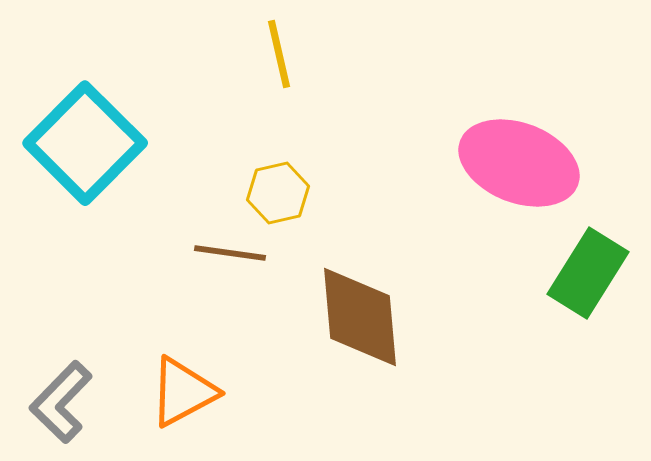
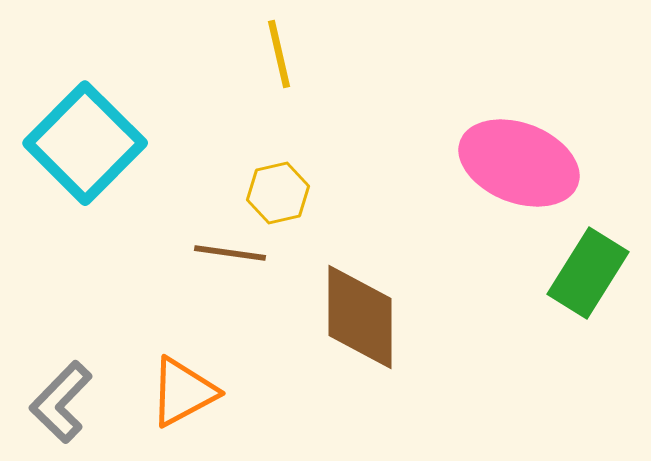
brown diamond: rotated 5 degrees clockwise
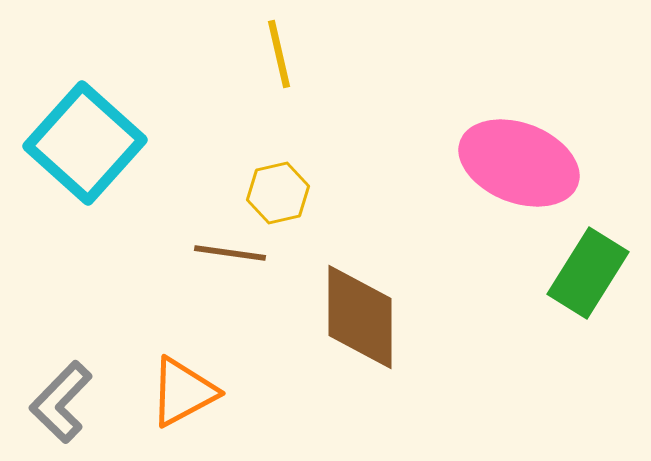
cyan square: rotated 3 degrees counterclockwise
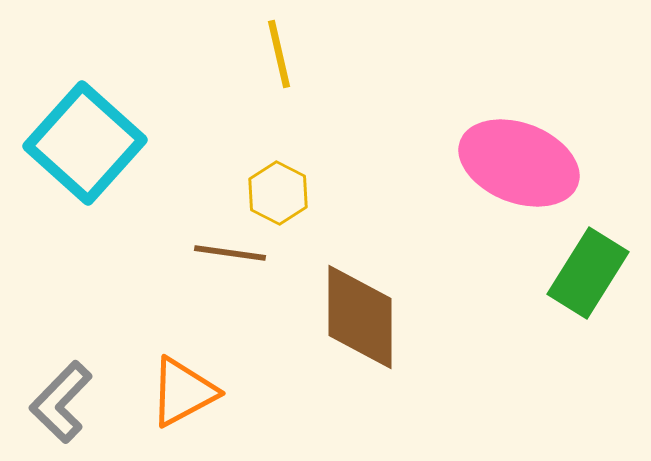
yellow hexagon: rotated 20 degrees counterclockwise
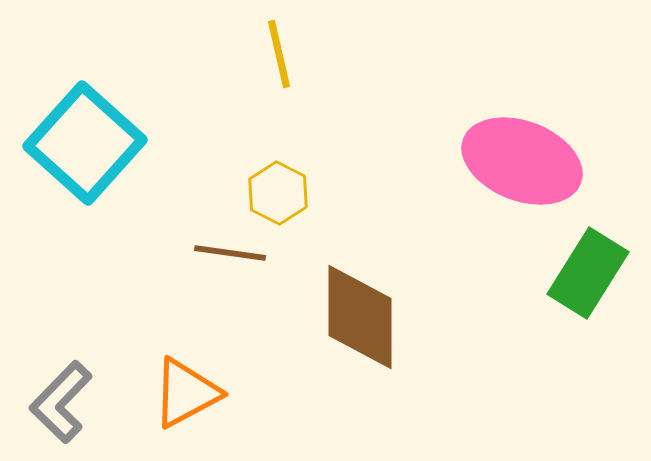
pink ellipse: moved 3 px right, 2 px up
orange triangle: moved 3 px right, 1 px down
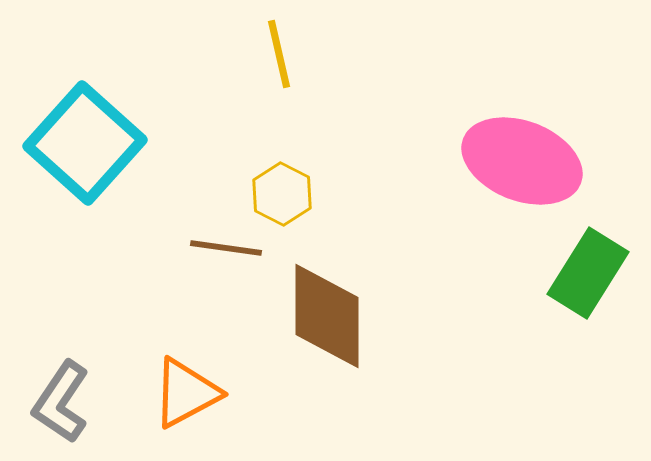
yellow hexagon: moved 4 px right, 1 px down
brown line: moved 4 px left, 5 px up
brown diamond: moved 33 px left, 1 px up
gray L-shape: rotated 10 degrees counterclockwise
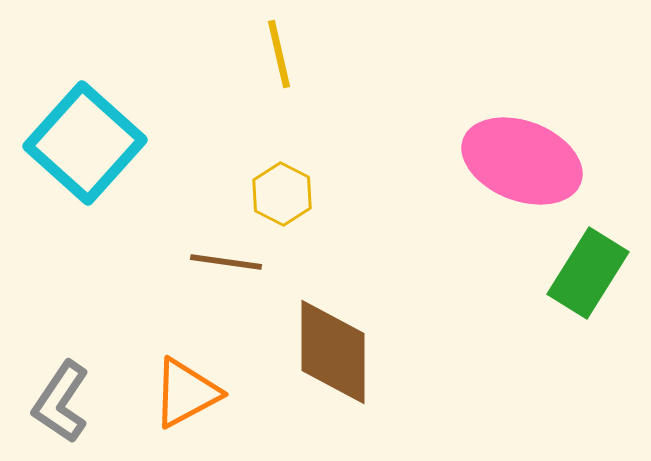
brown line: moved 14 px down
brown diamond: moved 6 px right, 36 px down
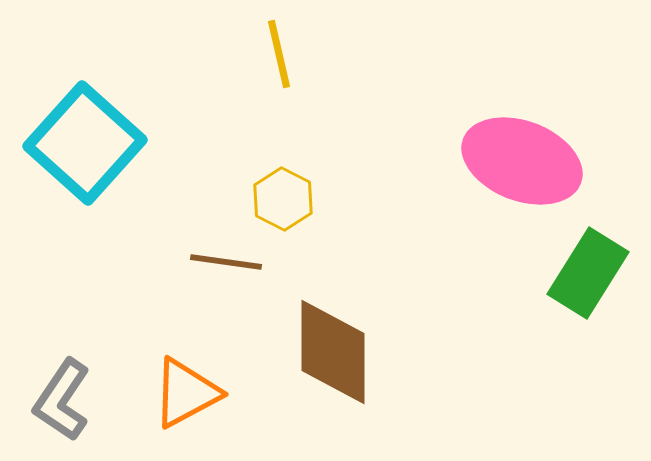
yellow hexagon: moved 1 px right, 5 px down
gray L-shape: moved 1 px right, 2 px up
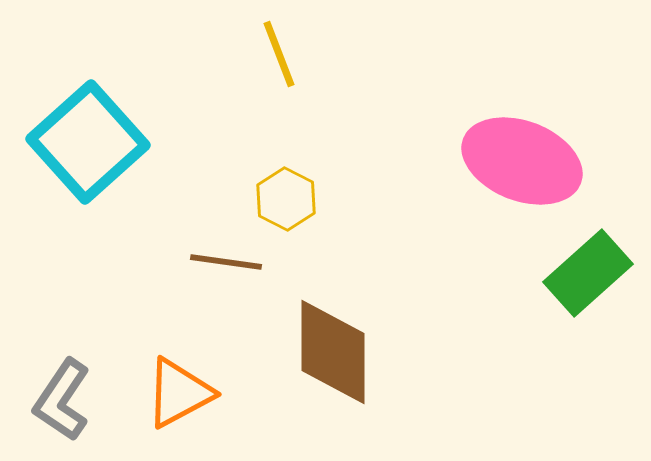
yellow line: rotated 8 degrees counterclockwise
cyan square: moved 3 px right, 1 px up; rotated 6 degrees clockwise
yellow hexagon: moved 3 px right
green rectangle: rotated 16 degrees clockwise
orange triangle: moved 7 px left
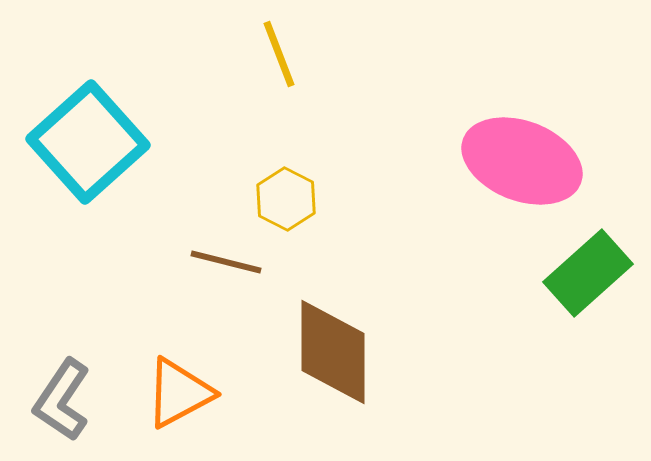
brown line: rotated 6 degrees clockwise
